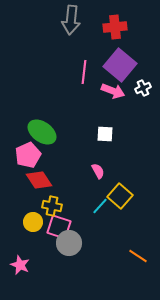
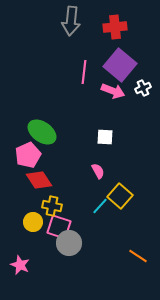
gray arrow: moved 1 px down
white square: moved 3 px down
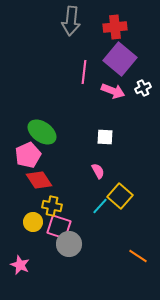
purple square: moved 6 px up
gray circle: moved 1 px down
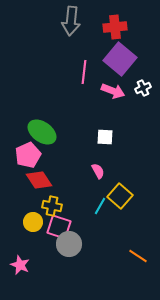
cyan line: rotated 12 degrees counterclockwise
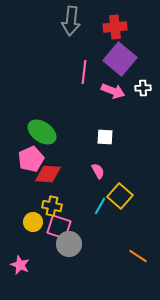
white cross: rotated 21 degrees clockwise
pink pentagon: moved 3 px right, 4 px down
red diamond: moved 9 px right, 6 px up; rotated 52 degrees counterclockwise
